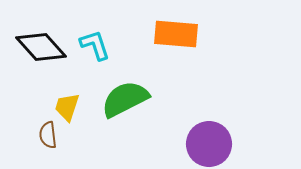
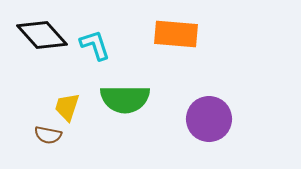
black diamond: moved 1 px right, 12 px up
green semicircle: rotated 153 degrees counterclockwise
brown semicircle: rotated 72 degrees counterclockwise
purple circle: moved 25 px up
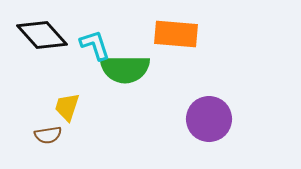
green semicircle: moved 30 px up
brown semicircle: rotated 20 degrees counterclockwise
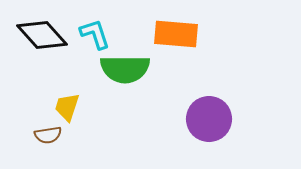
cyan L-shape: moved 11 px up
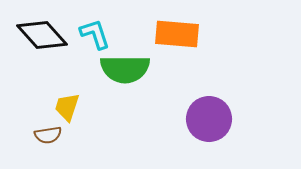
orange rectangle: moved 1 px right
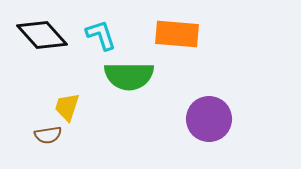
cyan L-shape: moved 6 px right, 1 px down
green semicircle: moved 4 px right, 7 px down
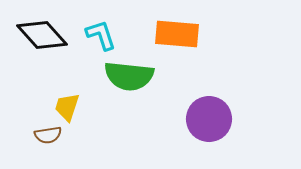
green semicircle: rotated 6 degrees clockwise
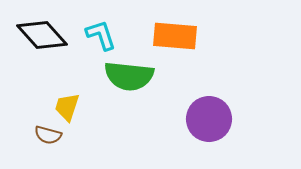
orange rectangle: moved 2 px left, 2 px down
brown semicircle: rotated 24 degrees clockwise
